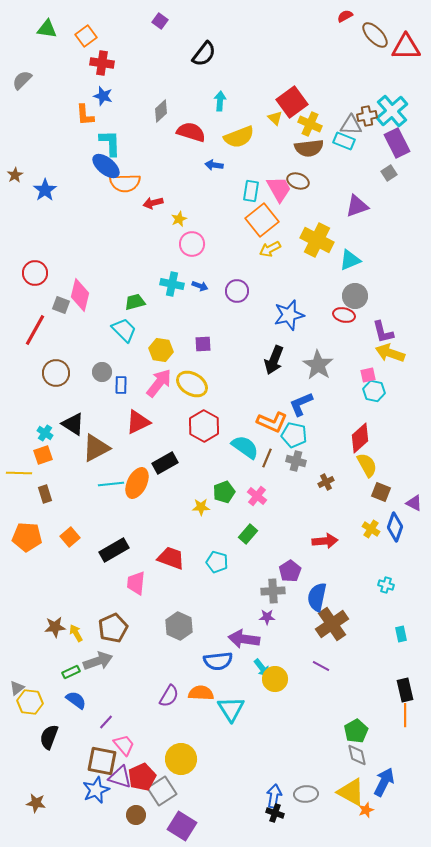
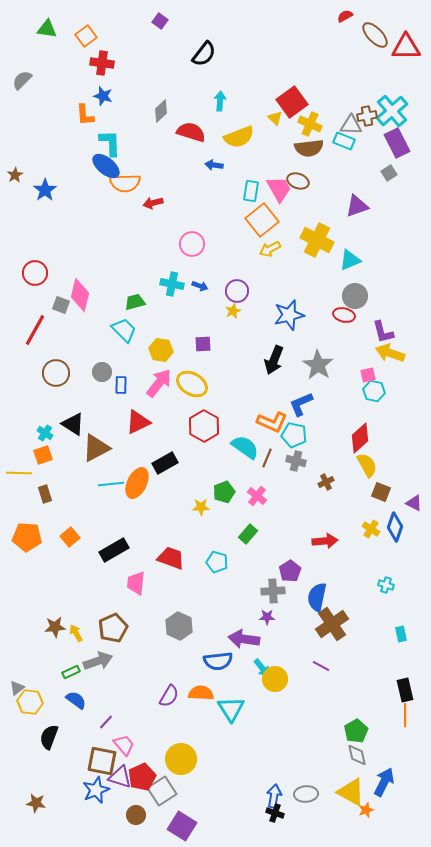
yellow star at (179, 219): moved 54 px right, 92 px down
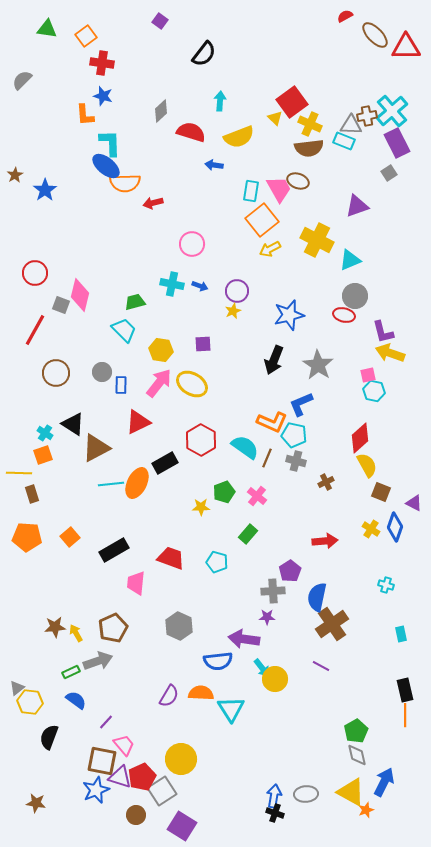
red hexagon at (204, 426): moved 3 px left, 14 px down
brown rectangle at (45, 494): moved 13 px left
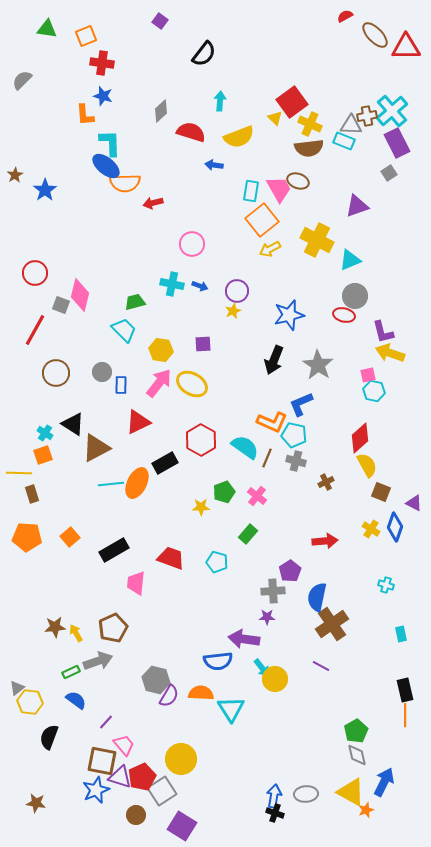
orange square at (86, 36): rotated 15 degrees clockwise
gray hexagon at (179, 626): moved 23 px left, 54 px down; rotated 12 degrees counterclockwise
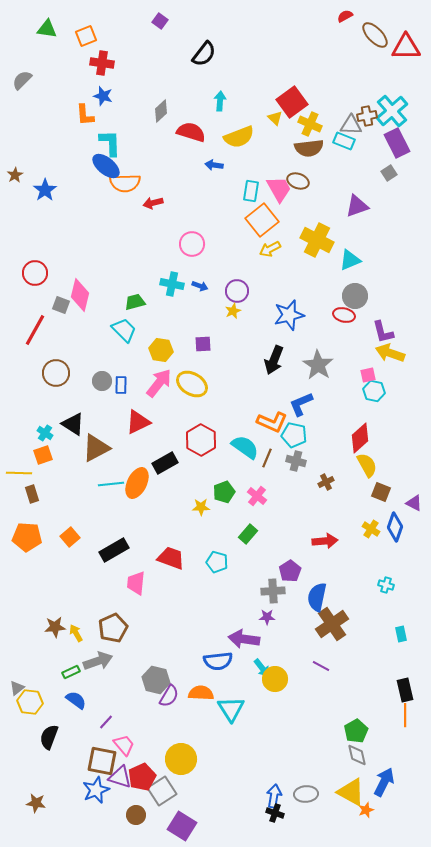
gray circle at (102, 372): moved 9 px down
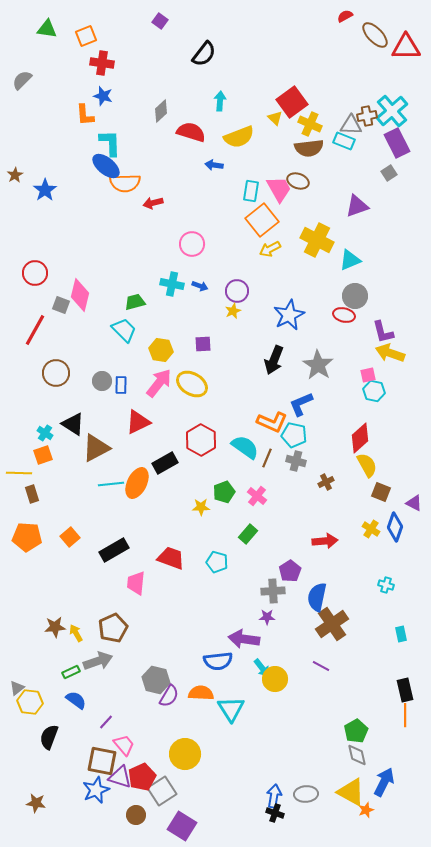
blue star at (289, 315): rotated 12 degrees counterclockwise
yellow circle at (181, 759): moved 4 px right, 5 px up
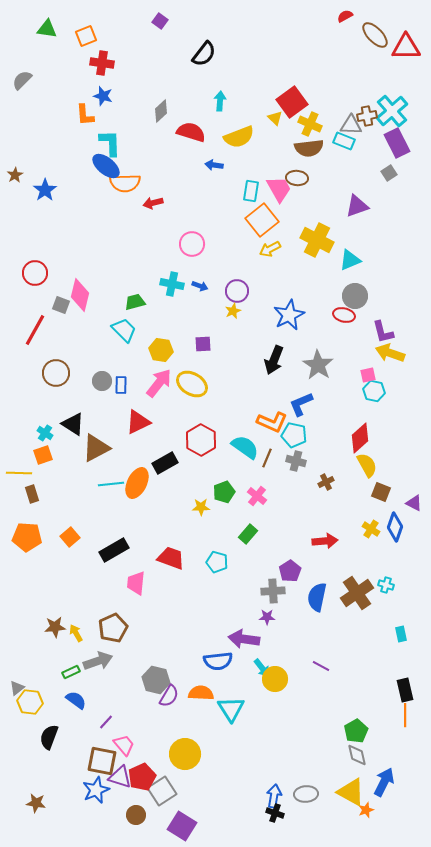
brown ellipse at (298, 181): moved 1 px left, 3 px up; rotated 15 degrees counterclockwise
brown cross at (332, 624): moved 25 px right, 31 px up
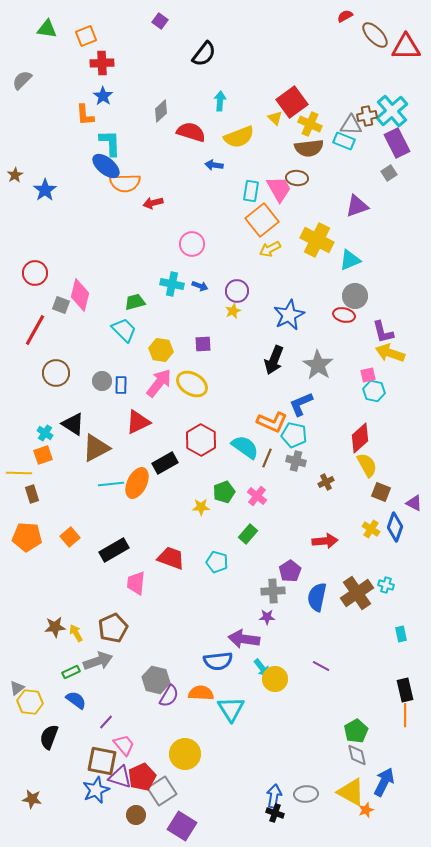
red cross at (102, 63): rotated 10 degrees counterclockwise
blue star at (103, 96): rotated 18 degrees clockwise
brown star at (36, 803): moved 4 px left, 4 px up
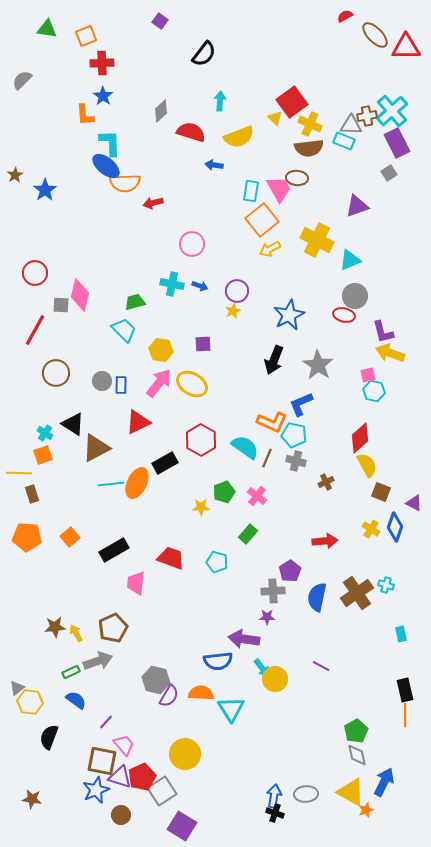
gray square at (61, 305): rotated 18 degrees counterclockwise
brown circle at (136, 815): moved 15 px left
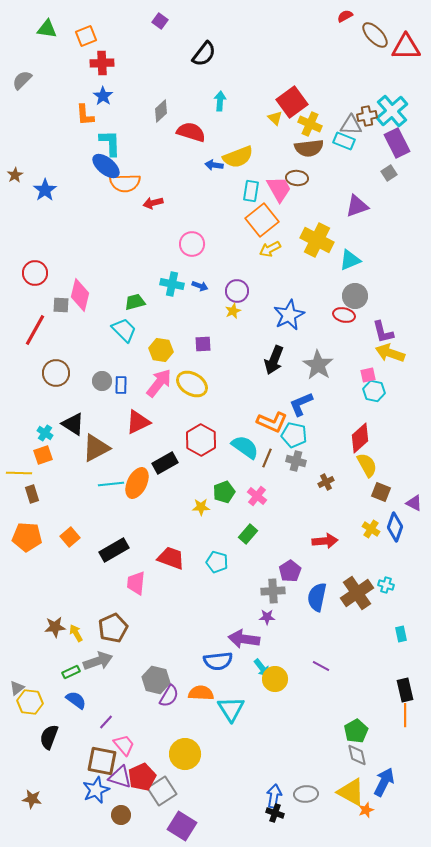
yellow semicircle at (239, 137): moved 1 px left, 20 px down
